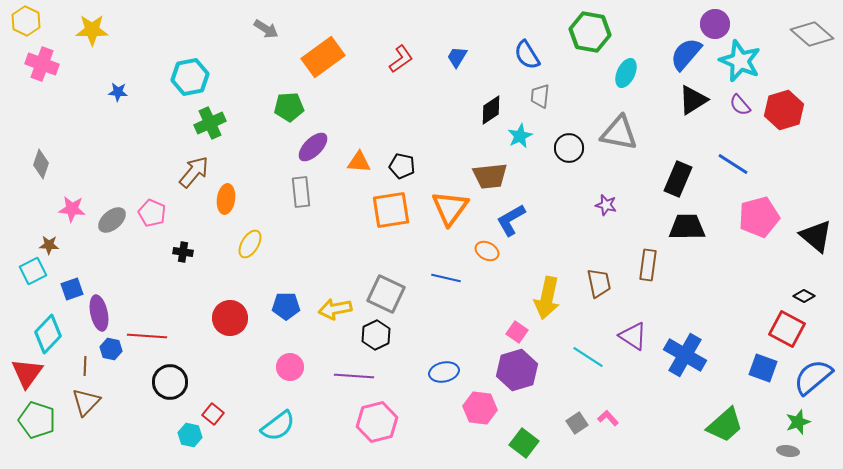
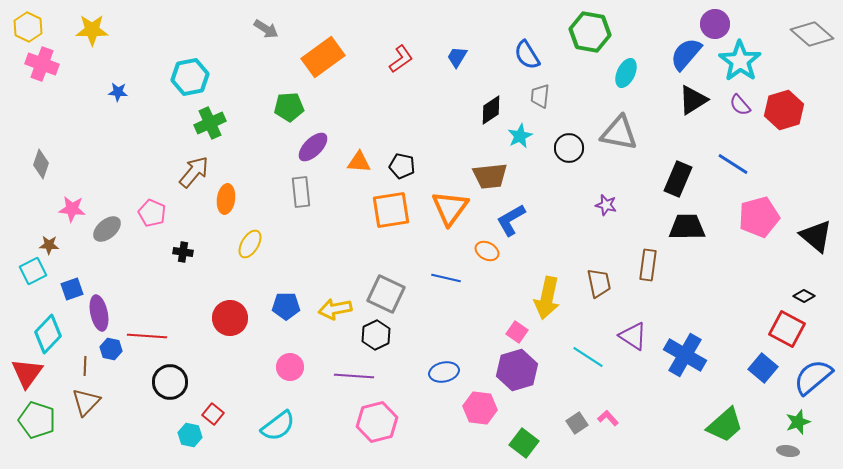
yellow hexagon at (26, 21): moved 2 px right, 6 px down
cyan star at (740, 61): rotated 12 degrees clockwise
gray ellipse at (112, 220): moved 5 px left, 9 px down
blue square at (763, 368): rotated 20 degrees clockwise
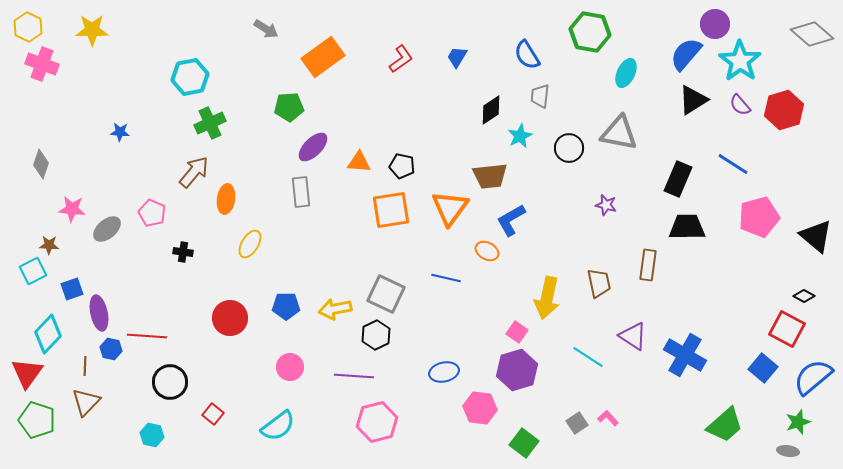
blue star at (118, 92): moved 2 px right, 40 px down
cyan hexagon at (190, 435): moved 38 px left
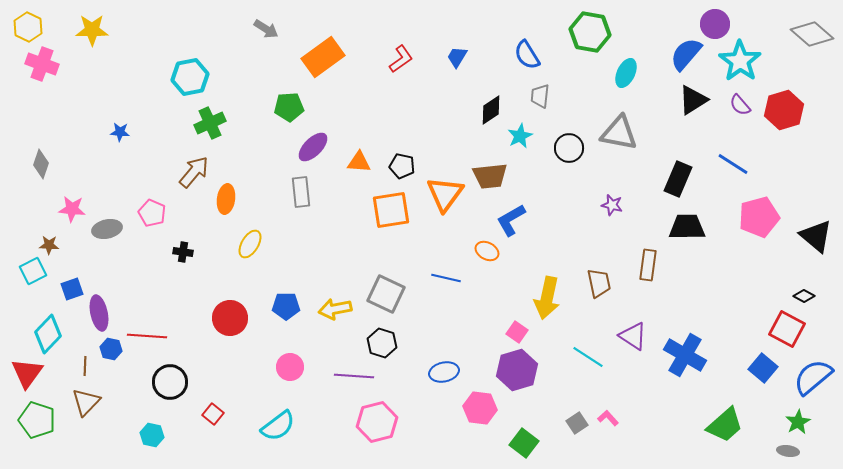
purple star at (606, 205): moved 6 px right
orange triangle at (450, 208): moved 5 px left, 14 px up
gray ellipse at (107, 229): rotated 28 degrees clockwise
black hexagon at (376, 335): moved 6 px right, 8 px down; rotated 16 degrees counterclockwise
green star at (798, 422): rotated 10 degrees counterclockwise
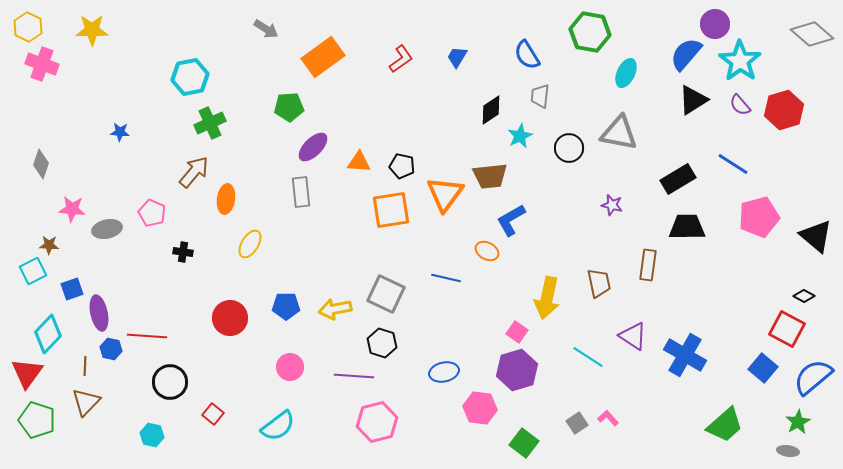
black rectangle at (678, 179): rotated 36 degrees clockwise
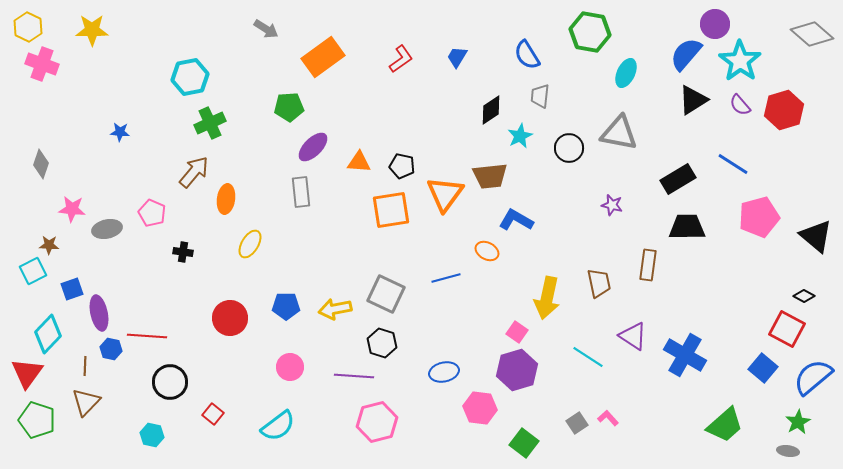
blue L-shape at (511, 220): moved 5 px right; rotated 60 degrees clockwise
blue line at (446, 278): rotated 28 degrees counterclockwise
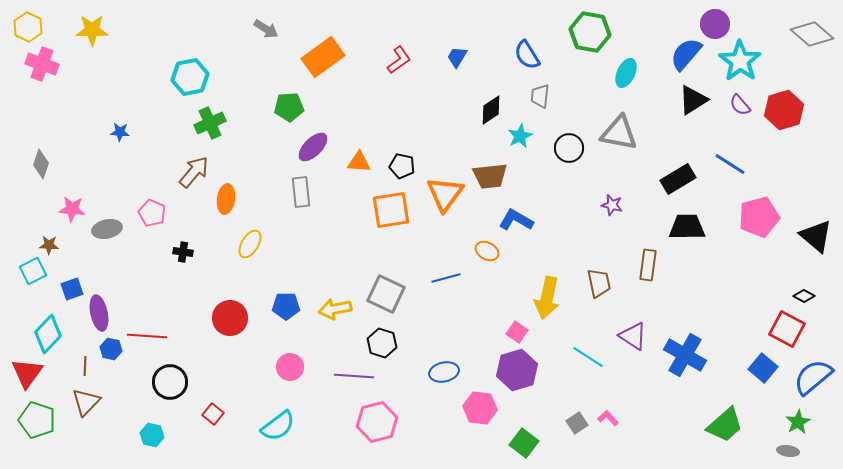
red L-shape at (401, 59): moved 2 px left, 1 px down
blue line at (733, 164): moved 3 px left
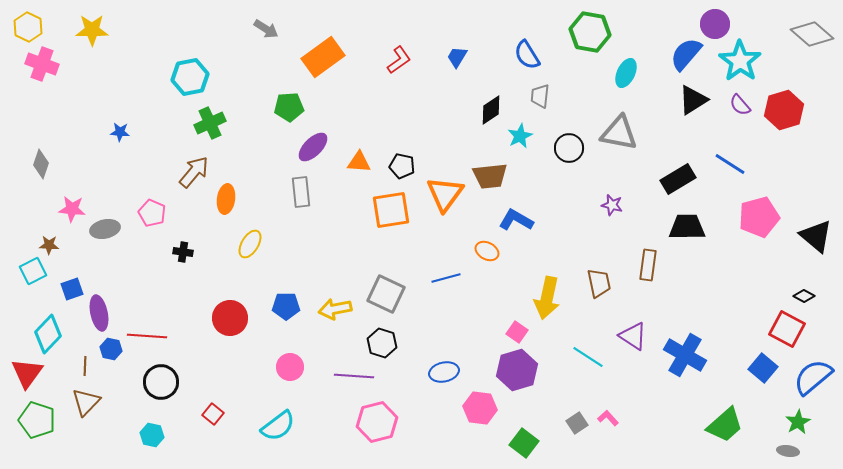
gray ellipse at (107, 229): moved 2 px left
black circle at (170, 382): moved 9 px left
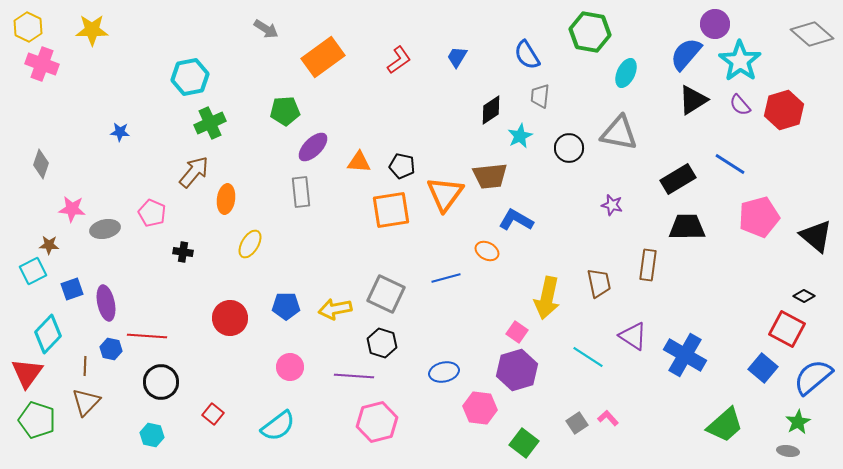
green pentagon at (289, 107): moved 4 px left, 4 px down
purple ellipse at (99, 313): moved 7 px right, 10 px up
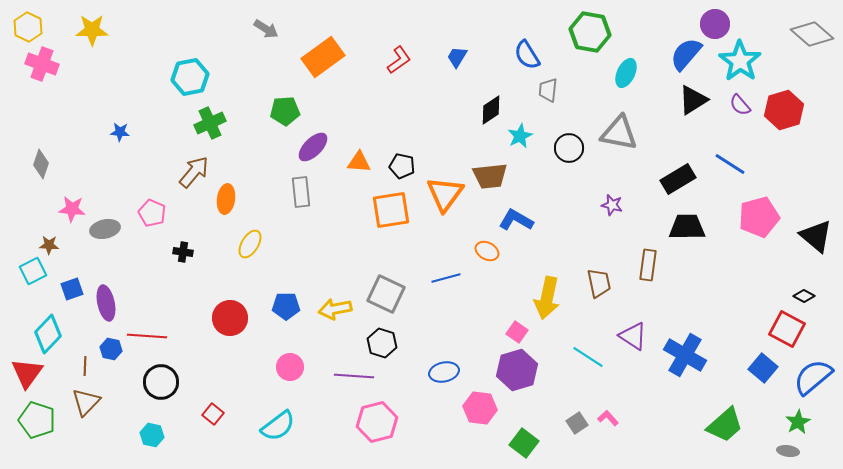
gray trapezoid at (540, 96): moved 8 px right, 6 px up
